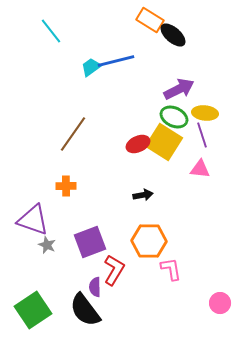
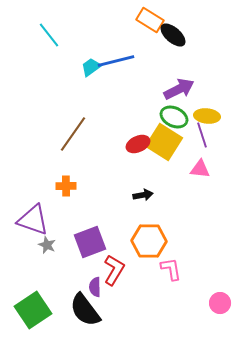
cyan line: moved 2 px left, 4 px down
yellow ellipse: moved 2 px right, 3 px down
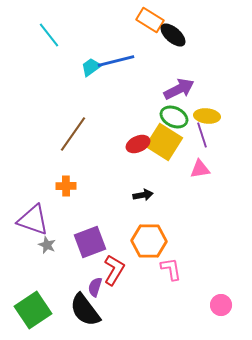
pink triangle: rotated 15 degrees counterclockwise
purple semicircle: rotated 18 degrees clockwise
pink circle: moved 1 px right, 2 px down
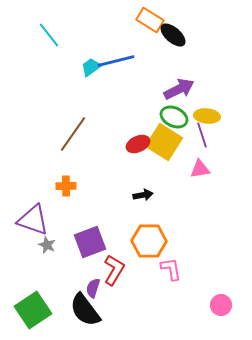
purple semicircle: moved 2 px left, 1 px down
